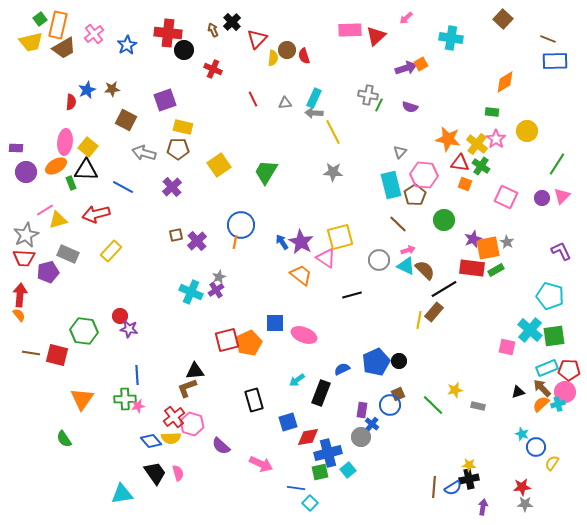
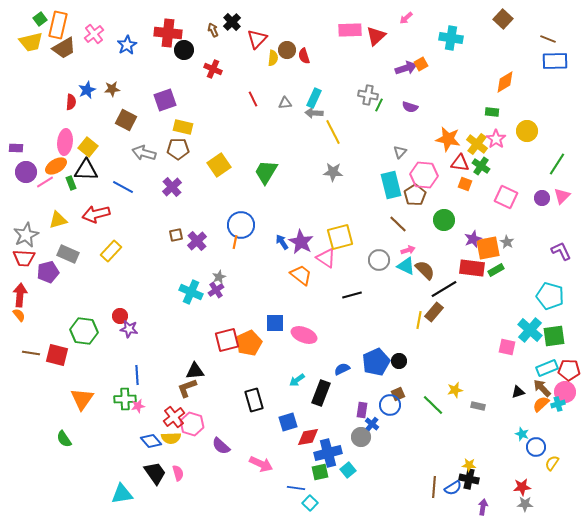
pink line at (45, 210): moved 28 px up
black cross at (469, 479): rotated 24 degrees clockwise
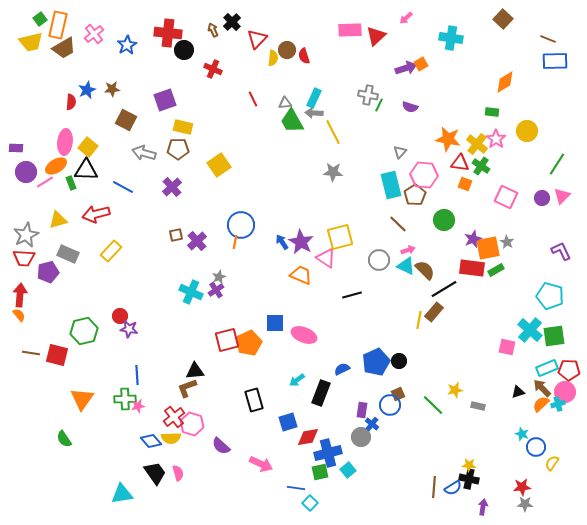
green trapezoid at (266, 172): moved 26 px right, 51 px up; rotated 60 degrees counterclockwise
orange trapezoid at (301, 275): rotated 15 degrees counterclockwise
green hexagon at (84, 331): rotated 20 degrees counterclockwise
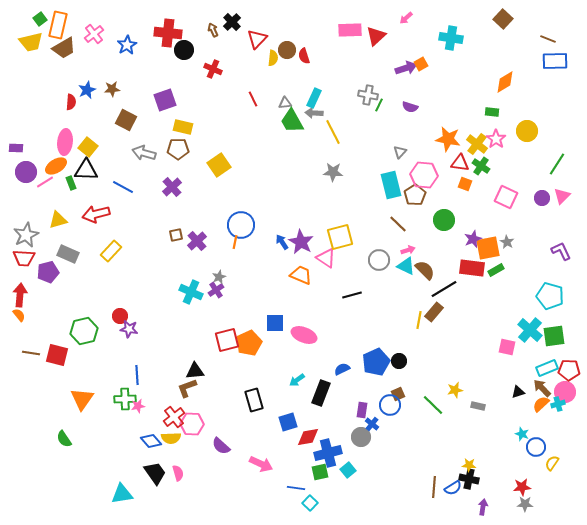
pink hexagon at (192, 424): rotated 15 degrees counterclockwise
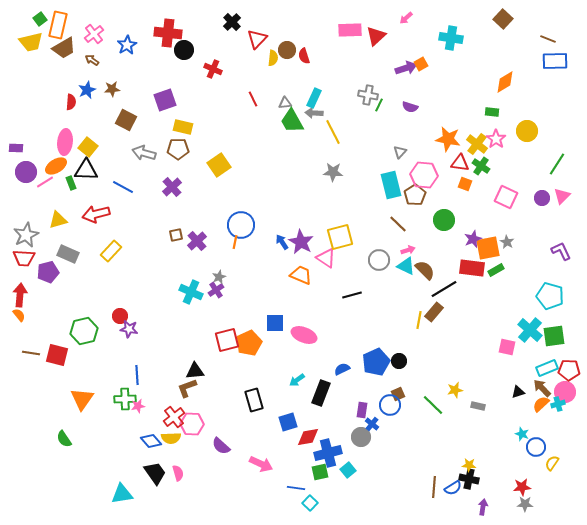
brown arrow at (213, 30): moved 121 px left, 30 px down; rotated 32 degrees counterclockwise
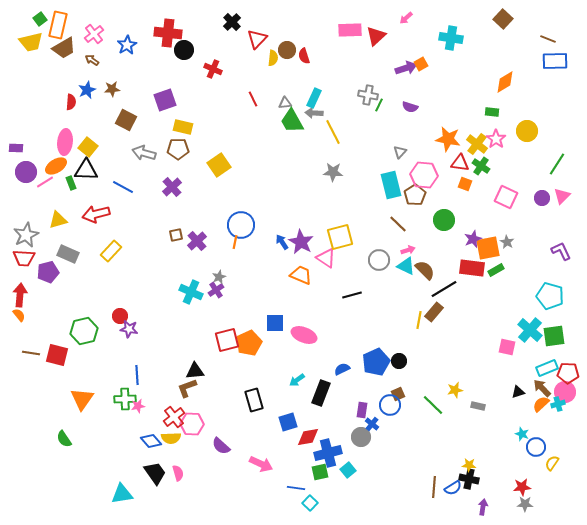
red pentagon at (569, 370): moved 1 px left, 3 px down
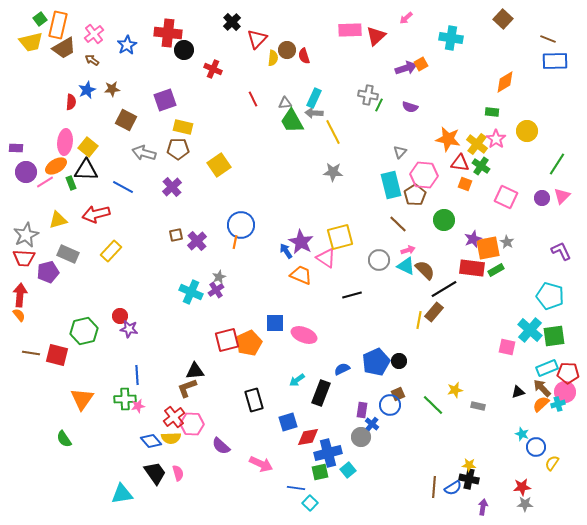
blue arrow at (282, 242): moved 4 px right, 9 px down
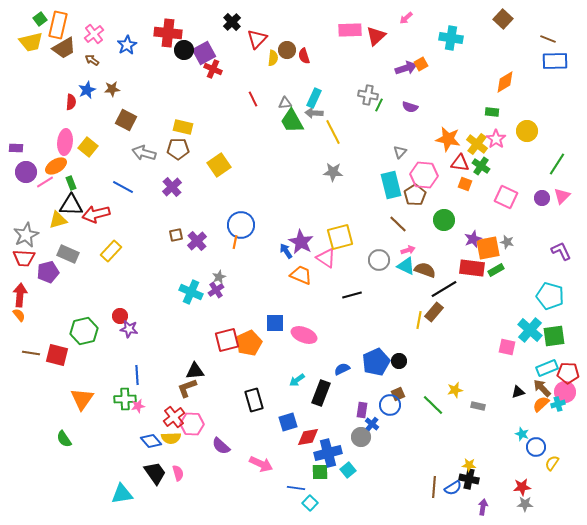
purple square at (165, 100): moved 39 px right, 47 px up; rotated 10 degrees counterclockwise
black triangle at (86, 170): moved 15 px left, 35 px down
gray star at (507, 242): rotated 16 degrees counterclockwise
brown semicircle at (425, 270): rotated 25 degrees counterclockwise
green square at (320, 472): rotated 12 degrees clockwise
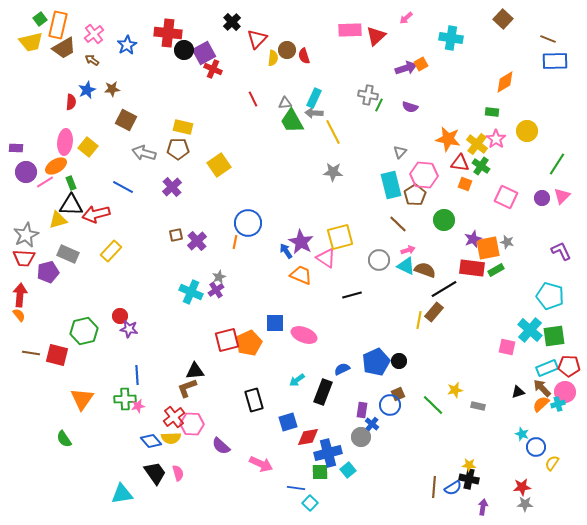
blue circle at (241, 225): moved 7 px right, 2 px up
red pentagon at (568, 373): moved 1 px right, 7 px up
black rectangle at (321, 393): moved 2 px right, 1 px up
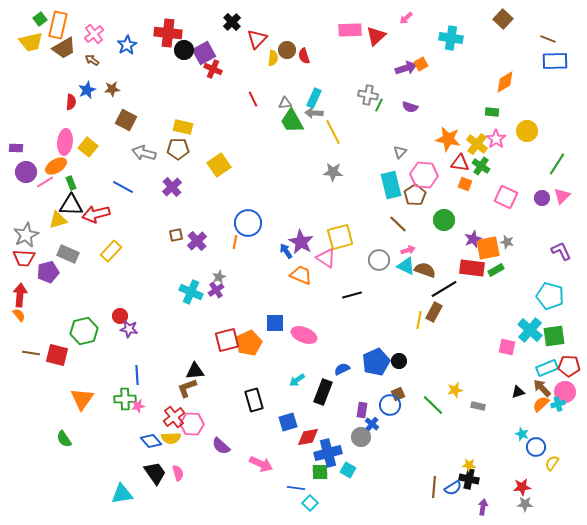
brown rectangle at (434, 312): rotated 12 degrees counterclockwise
cyan square at (348, 470): rotated 21 degrees counterclockwise
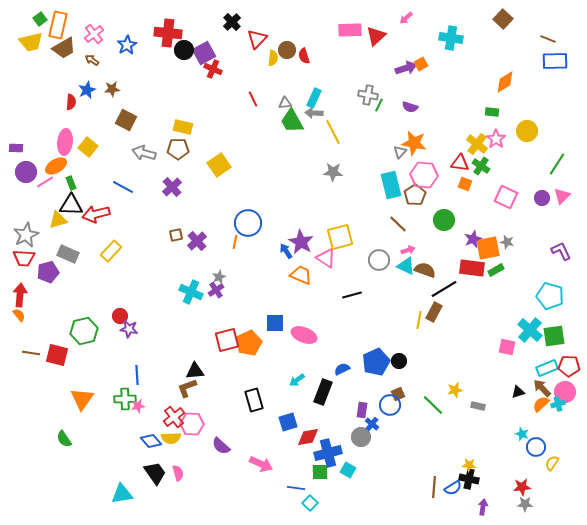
orange star at (448, 139): moved 34 px left, 4 px down
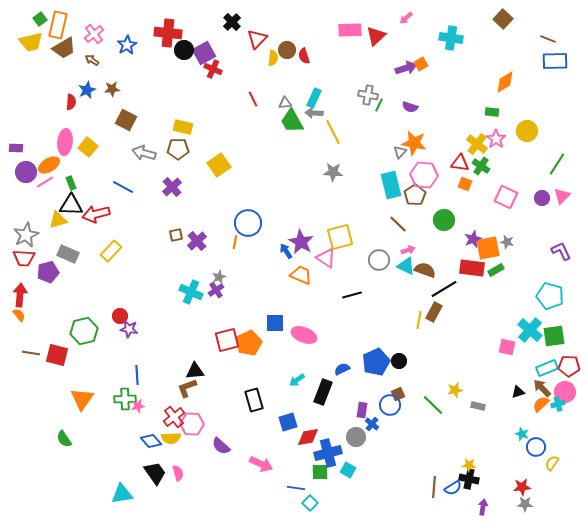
orange ellipse at (56, 166): moved 7 px left, 1 px up
gray circle at (361, 437): moved 5 px left
